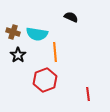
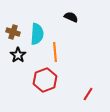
cyan semicircle: rotated 95 degrees counterclockwise
red line: rotated 40 degrees clockwise
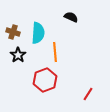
cyan semicircle: moved 1 px right, 1 px up
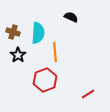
red line: rotated 24 degrees clockwise
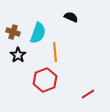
cyan semicircle: rotated 15 degrees clockwise
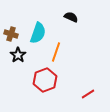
brown cross: moved 2 px left, 2 px down
orange line: moved 1 px right; rotated 24 degrees clockwise
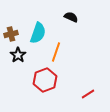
brown cross: rotated 32 degrees counterclockwise
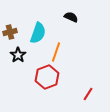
brown cross: moved 1 px left, 2 px up
red hexagon: moved 2 px right, 3 px up
red line: rotated 24 degrees counterclockwise
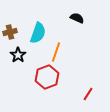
black semicircle: moved 6 px right, 1 px down
